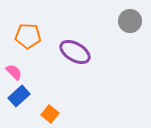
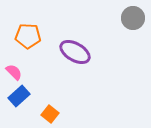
gray circle: moved 3 px right, 3 px up
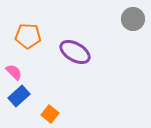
gray circle: moved 1 px down
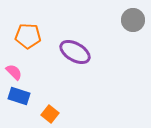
gray circle: moved 1 px down
blue rectangle: rotated 60 degrees clockwise
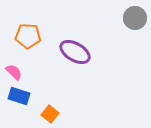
gray circle: moved 2 px right, 2 px up
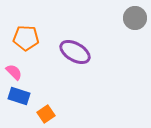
orange pentagon: moved 2 px left, 2 px down
orange square: moved 4 px left; rotated 18 degrees clockwise
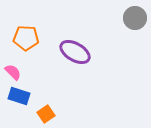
pink semicircle: moved 1 px left
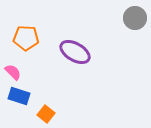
orange square: rotated 18 degrees counterclockwise
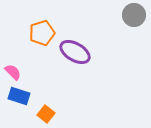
gray circle: moved 1 px left, 3 px up
orange pentagon: moved 16 px right, 5 px up; rotated 20 degrees counterclockwise
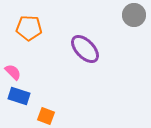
orange pentagon: moved 13 px left, 5 px up; rotated 20 degrees clockwise
purple ellipse: moved 10 px right, 3 px up; rotated 16 degrees clockwise
orange square: moved 2 px down; rotated 18 degrees counterclockwise
